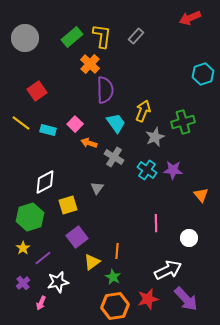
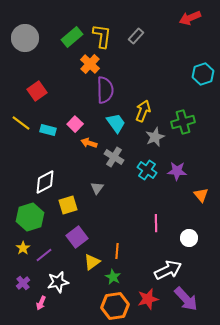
purple star: moved 4 px right, 1 px down
purple line: moved 1 px right, 3 px up
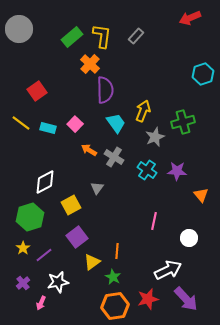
gray circle: moved 6 px left, 9 px up
cyan rectangle: moved 2 px up
orange arrow: moved 7 px down; rotated 14 degrees clockwise
yellow square: moved 3 px right; rotated 12 degrees counterclockwise
pink line: moved 2 px left, 2 px up; rotated 12 degrees clockwise
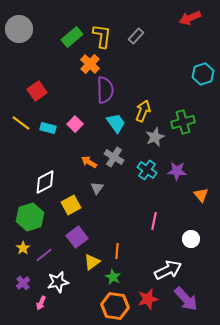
orange arrow: moved 12 px down
white circle: moved 2 px right, 1 px down
orange hexagon: rotated 16 degrees clockwise
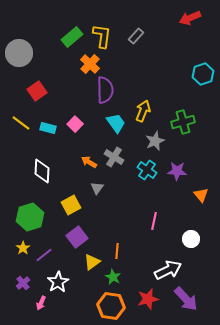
gray circle: moved 24 px down
gray star: moved 4 px down
white diamond: moved 3 px left, 11 px up; rotated 60 degrees counterclockwise
white star: rotated 20 degrees counterclockwise
orange hexagon: moved 4 px left
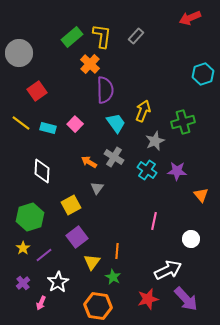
yellow triangle: rotated 18 degrees counterclockwise
orange hexagon: moved 13 px left
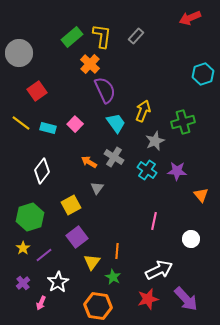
purple semicircle: rotated 24 degrees counterclockwise
white diamond: rotated 35 degrees clockwise
white arrow: moved 9 px left
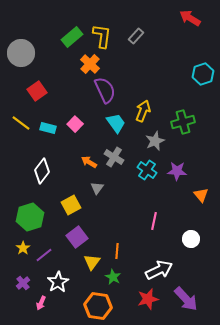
red arrow: rotated 55 degrees clockwise
gray circle: moved 2 px right
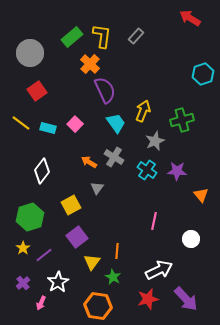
gray circle: moved 9 px right
green cross: moved 1 px left, 2 px up
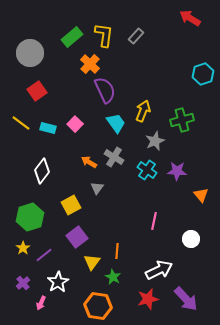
yellow L-shape: moved 2 px right, 1 px up
